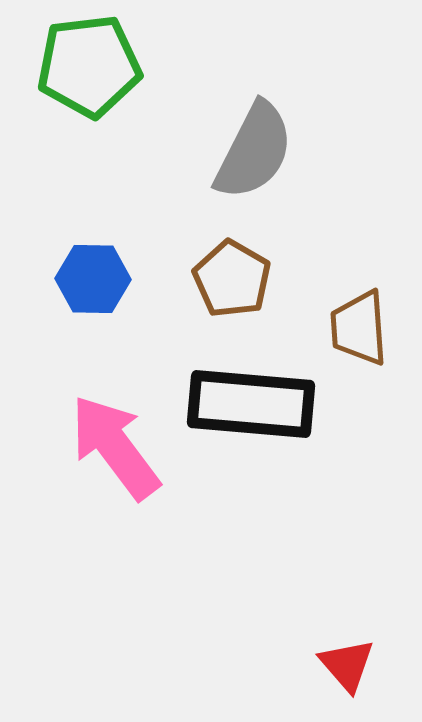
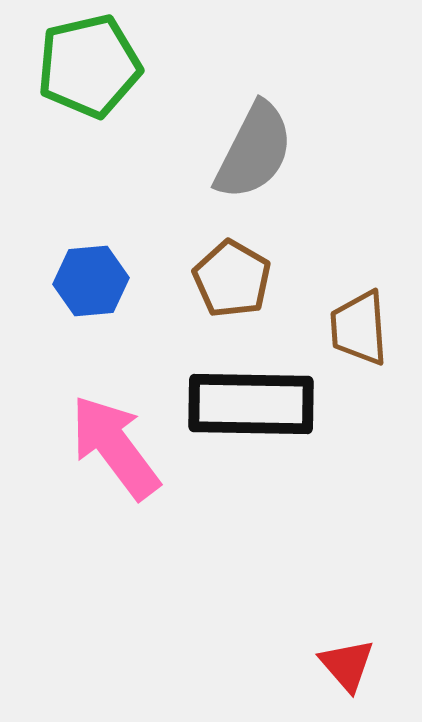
green pentagon: rotated 6 degrees counterclockwise
blue hexagon: moved 2 px left, 2 px down; rotated 6 degrees counterclockwise
black rectangle: rotated 4 degrees counterclockwise
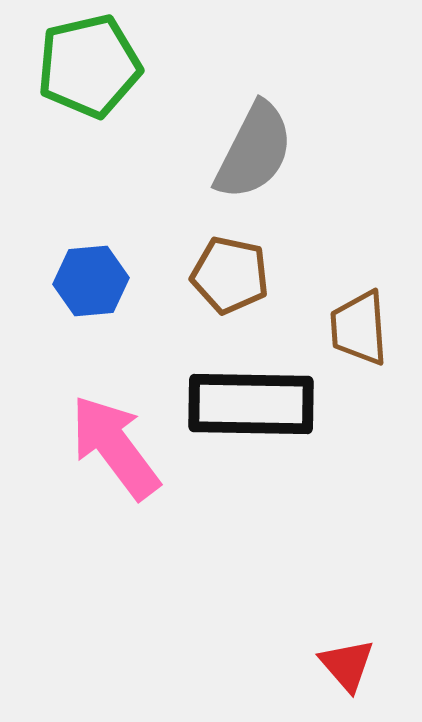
brown pentagon: moved 2 px left, 4 px up; rotated 18 degrees counterclockwise
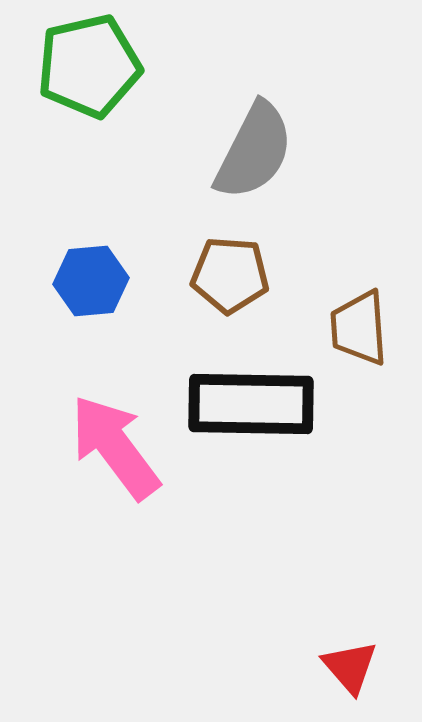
brown pentagon: rotated 8 degrees counterclockwise
red triangle: moved 3 px right, 2 px down
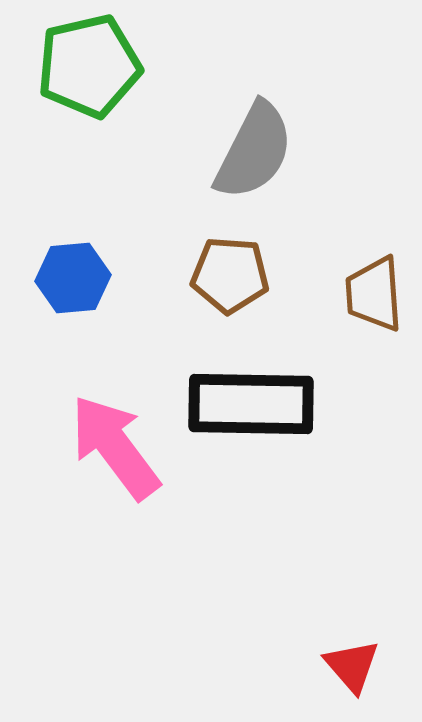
blue hexagon: moved 18 px left, 3 px up
brown trapezoid: moved 15 px right, 34 px up
red triangle: moved 2 px right, 1 px up
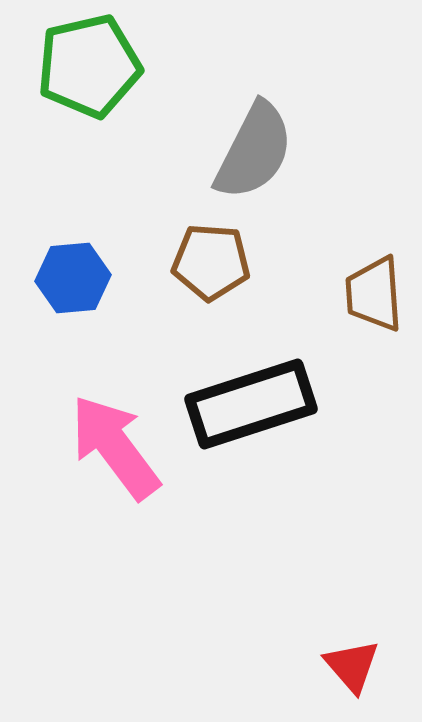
brown pentagon: moved 19 px left, 13 px up
black rectangle: rotated 19 degrees counterclockwise
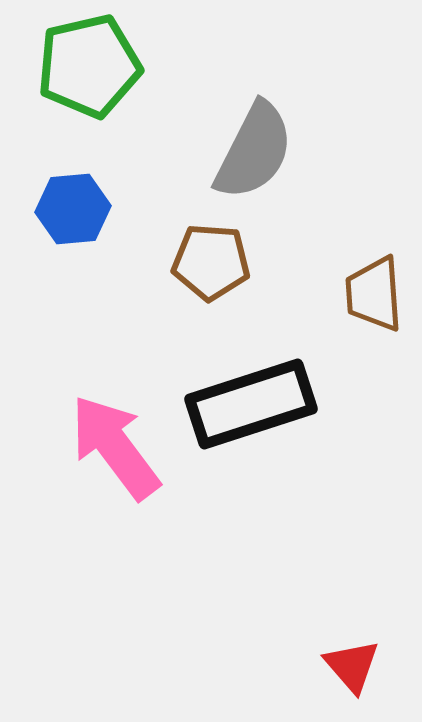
blue hexagon: moved 69 px up
